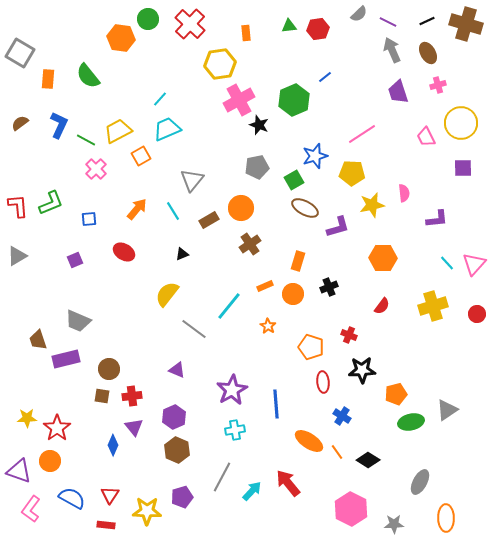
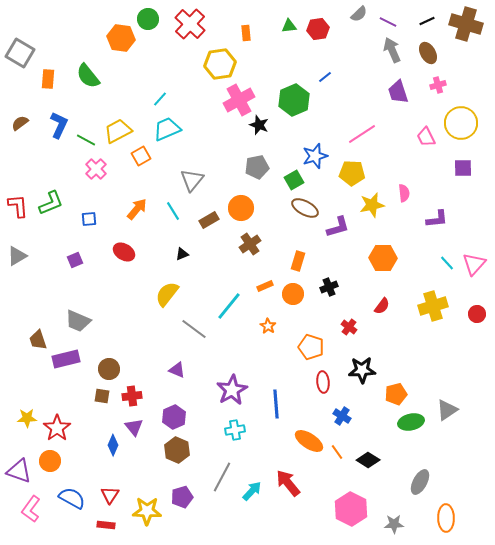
red cross at (349, 335): moved 8 px up; rotated 14 degrees clockwise
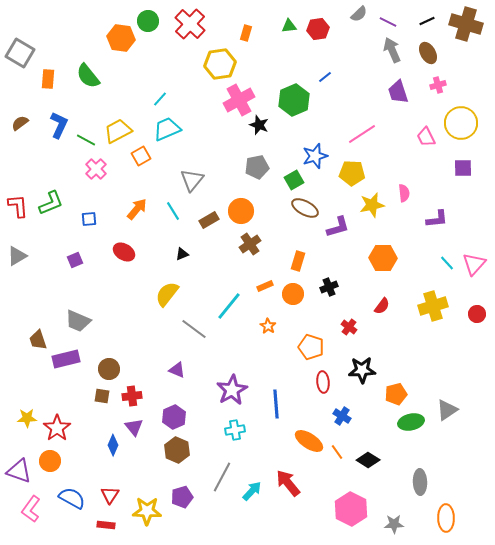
green circle at (148, 19): moved 2 px down
orange rectangle at (246, 33): rotated 21 degrees clockwise
orange circle at (241, 208): moved 3 px down
gray ellipse at (420, 482): rotated 30 degrees counterclockwise
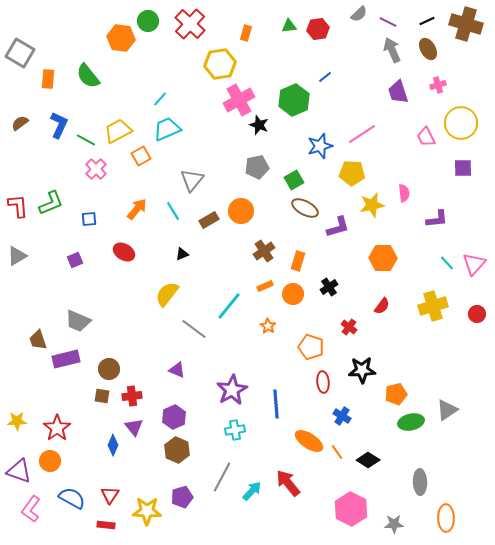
brown ellipse at (428, 53): moved 4 px up
blue star at (315, 156): moved 5 px right, 10 px up
brown cross at (250, 244): moved 14 px right, 7 px down
black cross at (329, 287): rotated 12 degrees counterclockwise
yellow star at (27, 418): moved 10 px left, 3 px down
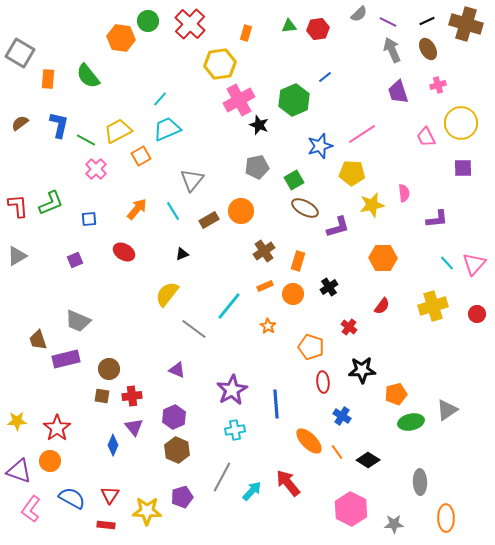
blue L-shape at (59, 125): rotated 12 degrees counterclockwise
orange ellipse at (309, 441): rotated 12 degrees clockwise
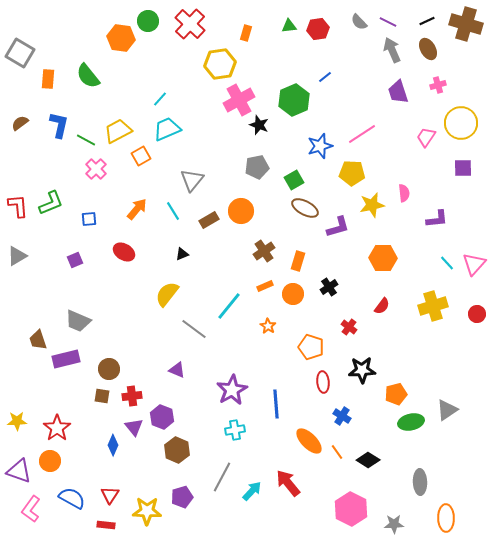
gray semicircle at (359, 14): moved 8 px down; rotated 90 degrees clockwise
pink trapezoid at (426, 137): rotated 60 degrees clockwise
purple hexagon at (174, 417): moved 12 px left; rotated 15 degrees counterclockwise
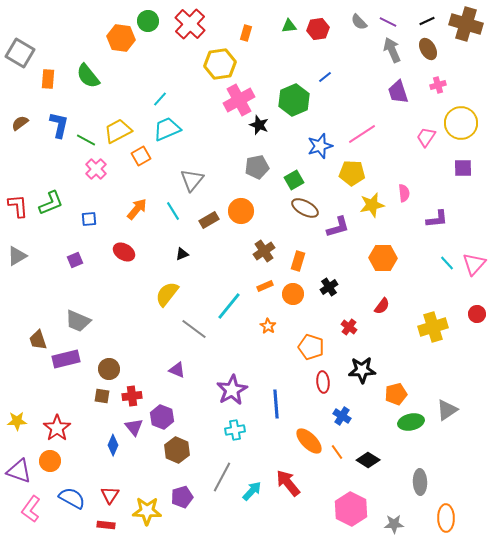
yellow cross at (433, 306): moved 21 px down
